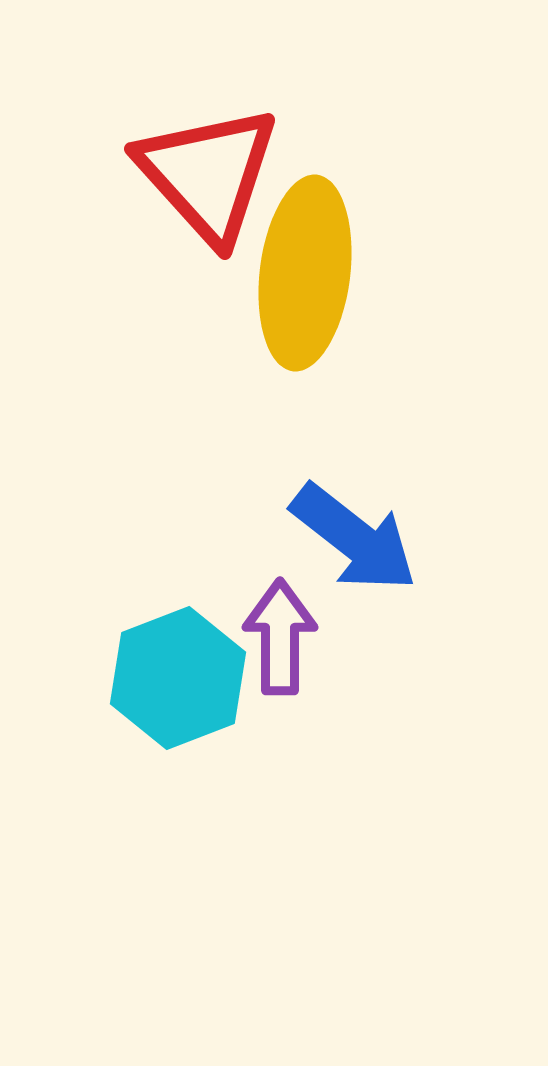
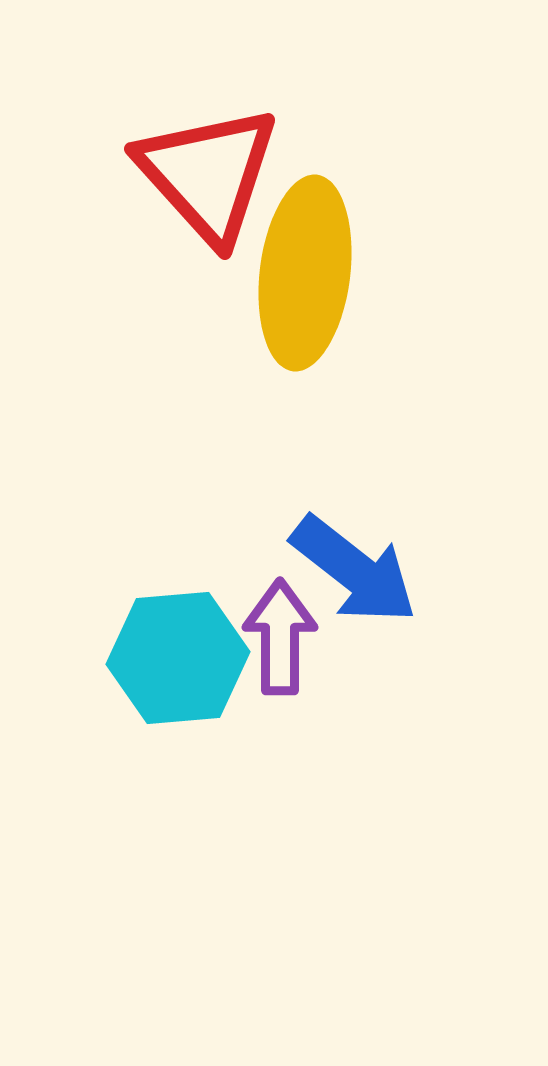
blue arrow: moved 32 px down
cyan hexagon: moved 20 px up; rotated 16 degrees clockwise
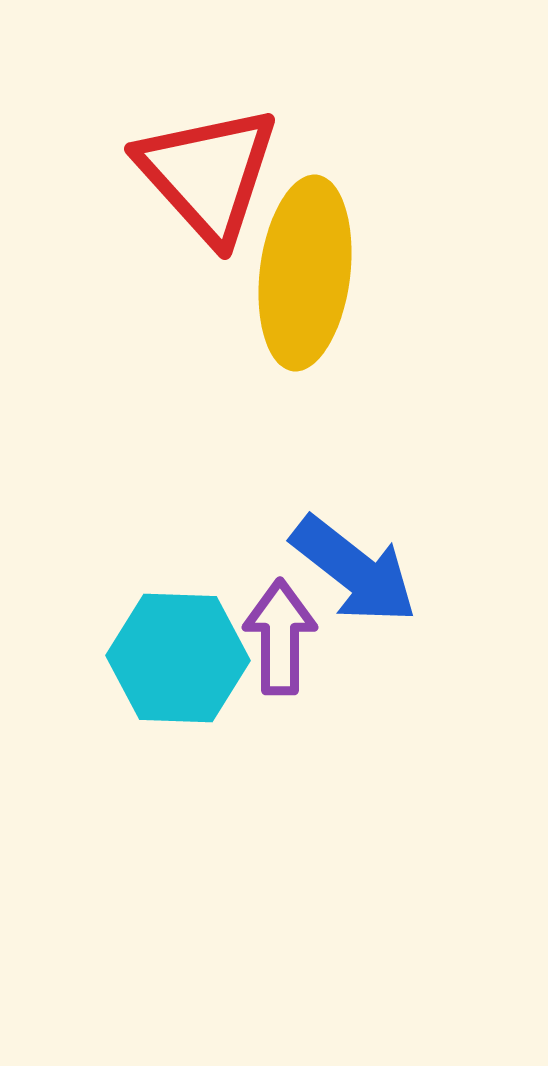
cyan hexagon: rotated 7 degrees clockwise
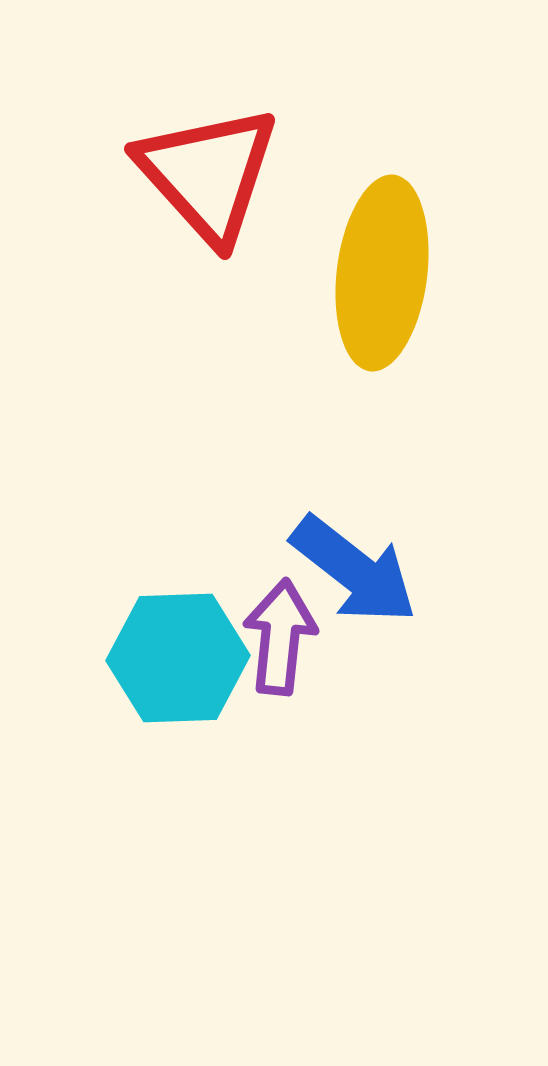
yellow ellipse: moved 77 px right
purple arrow: rotated 6 degrees clockwise
cyan hexagon: rotated 4 degrees counterclockwise
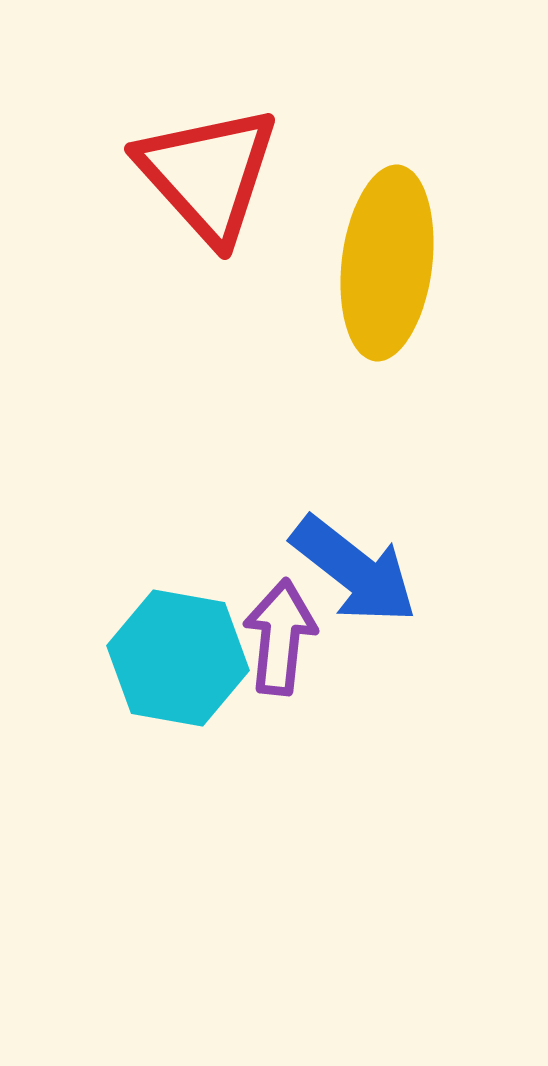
yellow ellipse: moved 5 px right, 10 px up
cyan hexagon: rotated 12 degrees clockwise
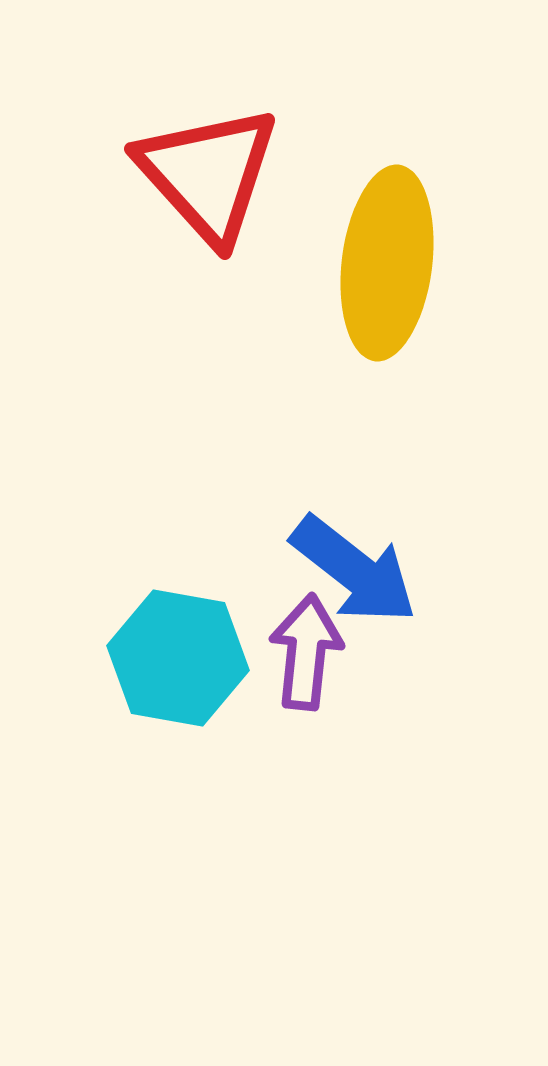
purple arrow: moved 26 px right, 15 px down
